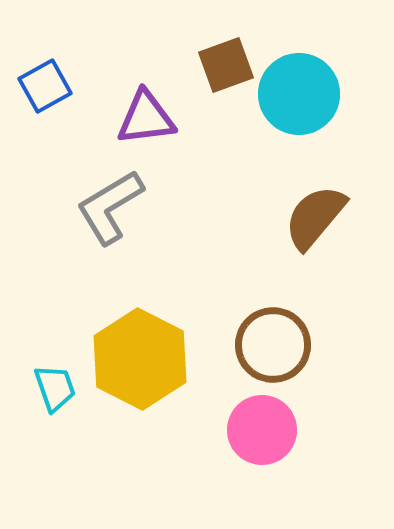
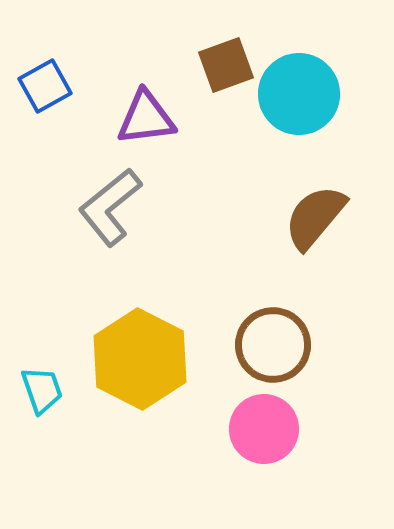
gray L-shape: rotated 8 degrees counterclockwise
cyan trapezoid: moved 13 px left, 2 px down
pink circle: moved 2 px right, 1 px up
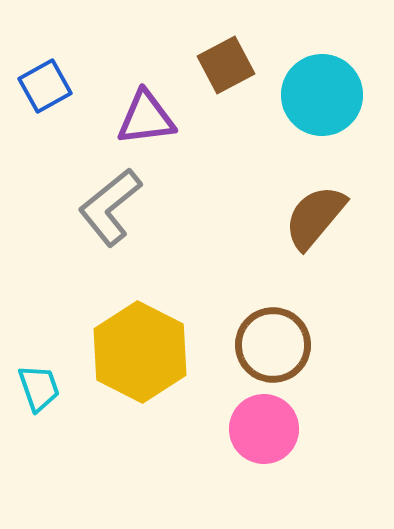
brown square: rotated 8 degrees counterclockwise
cyan circle: moved 23 px right, 1 px down
yellow hexagon: moved 7 px up
cyan trapezoid: moved 3 px left, 2 px up
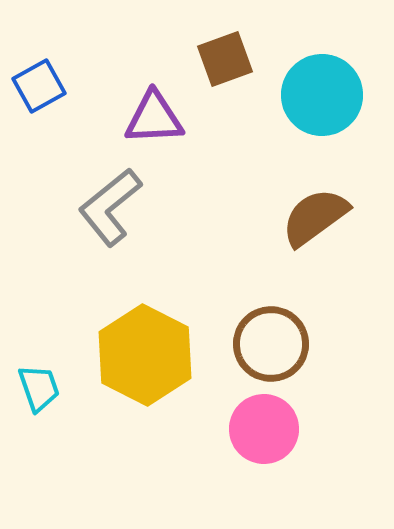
brown square: moved 1 px left, 6 px up; rotated 8 degrees clockwise
blue square: moved 6 px left
purple triangle: moved 8 px right; rotated 4 degrees clockwise
brown semicircle: rotated 14 degrees clockwise
brown circle: moved 2 px left, 1 px up
yellow hexagon: moved 5 px right, 3 px down
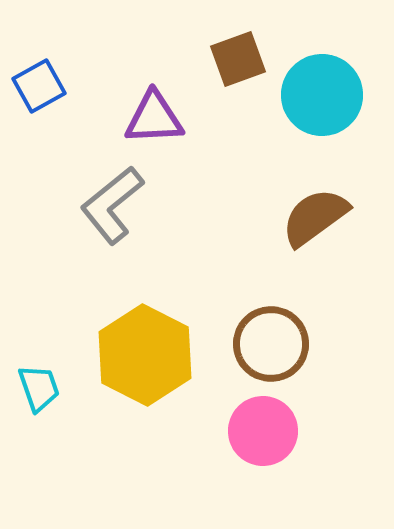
brown square: moved 13 px right
gray L-shape: moved 2 px right, 2 px up
pink circle: moved 1 px left, 2 px down
